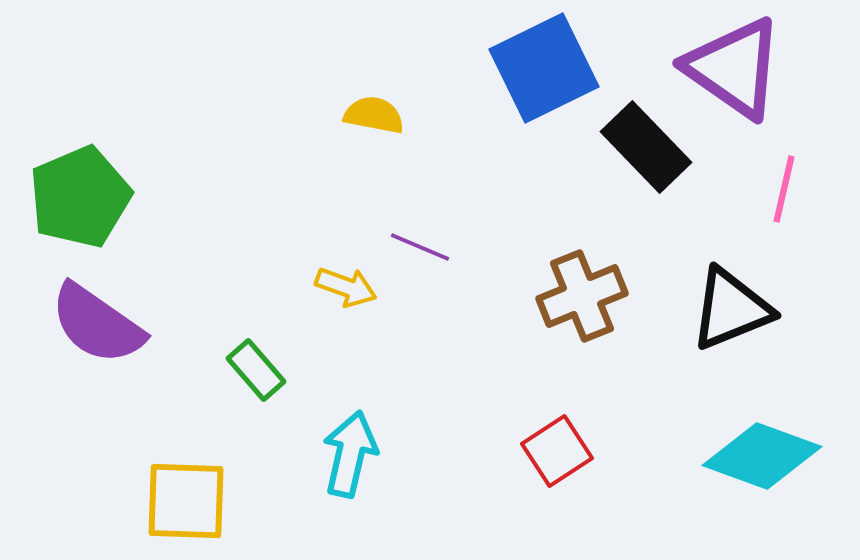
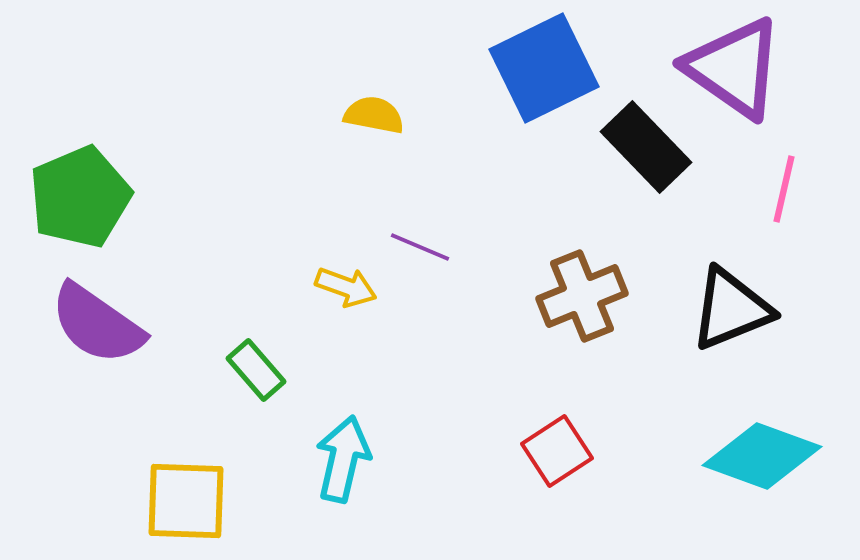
cyan arrow: moved 7 px left, 5 px down
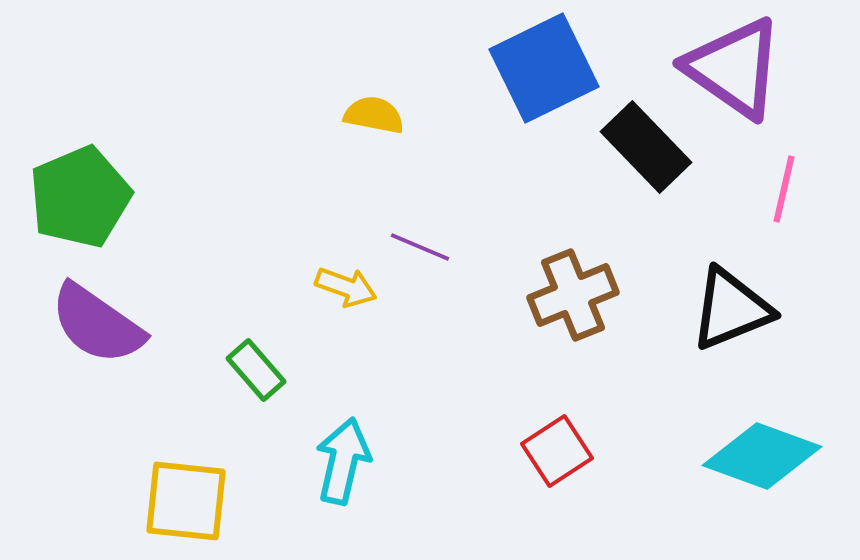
brown cross: moved 9 px left, 1 px up
cyan arrow: moved 2 px down
yellow square: rotated 4 degrees clockwise
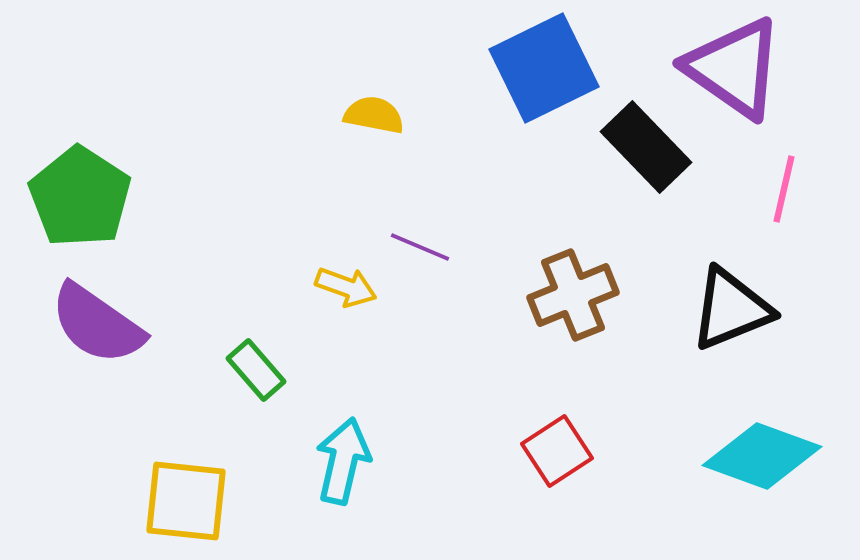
green pentagon: rotated 16 degrees counterclockwise
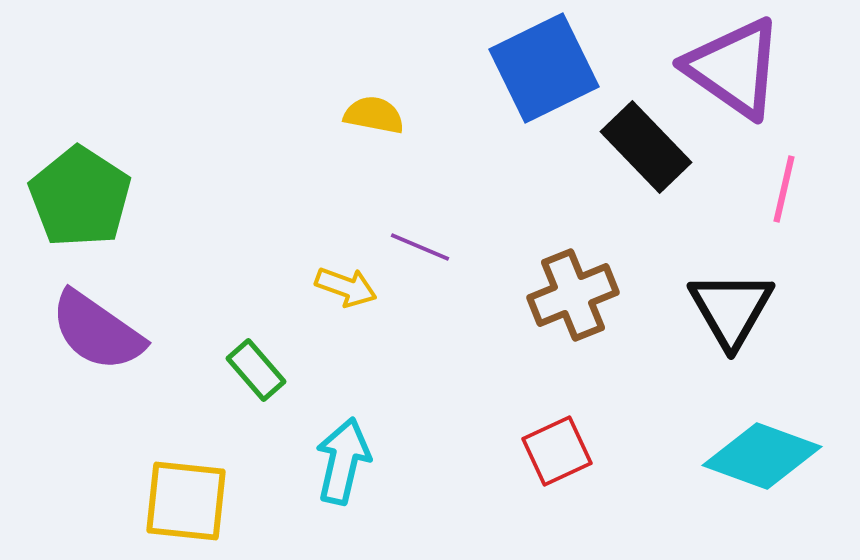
black triangle: rotated 38 degrees counterclockwise
purple semicircle: moved 7 px down
red square: rotated 8 degrees clockwise
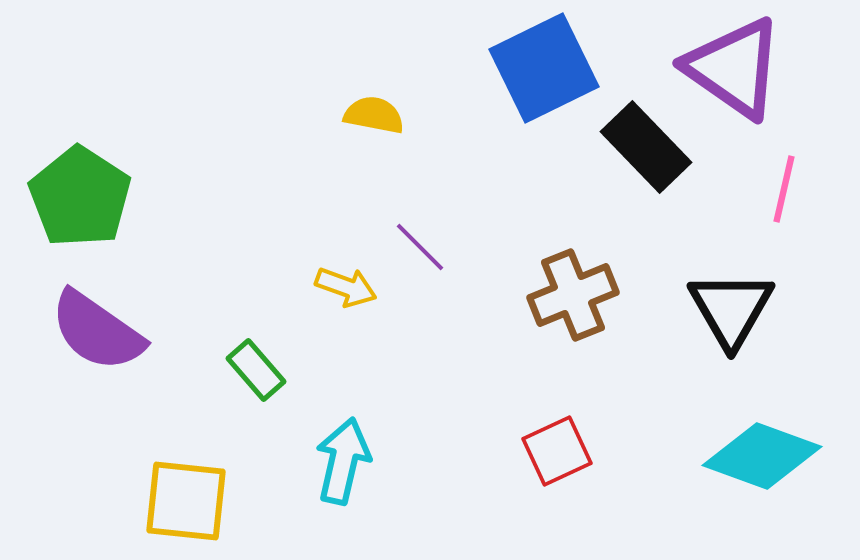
purple line: rotated 22 degrees clockwise
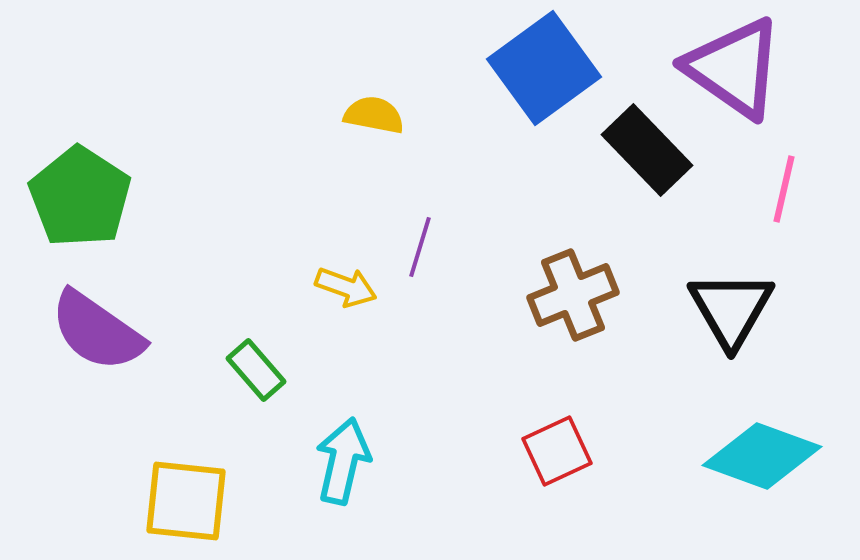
blue square: rotated 10 degrees counterclockwise
black rectangle: moved 1 px right, 3 px down
purple line: rotated 62 degrees clockwise
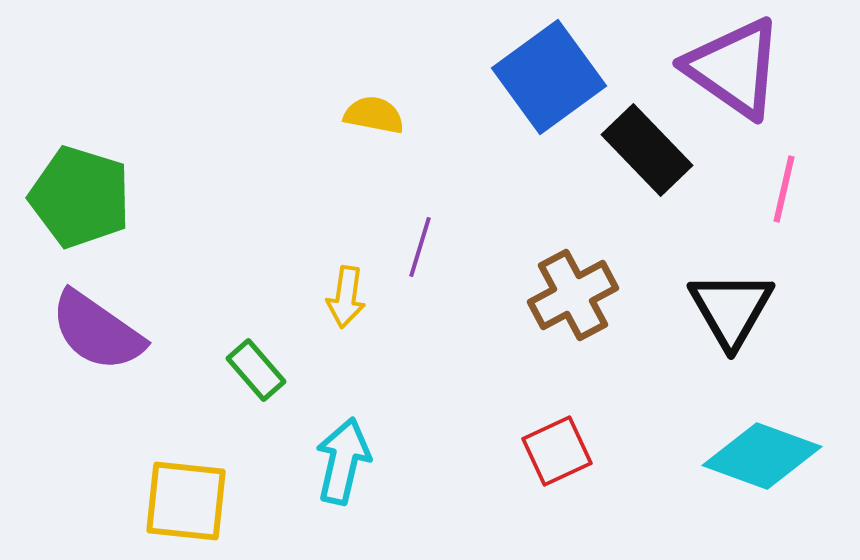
blue square: moved 5 px right, 9 px down
green pentagon: rotated 16 degrees counterclockwise
yellow arrow: moved 10 px down; rotated 78 degrees clockwise
brown cross: rotated 6 degrees counterclockwise
